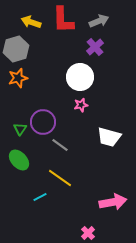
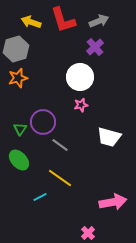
red L-shape: rotated 16 degrees counterclockwise
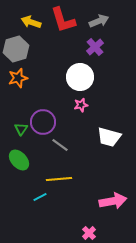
green triangle: moved 1 px right
yellow line: moved 1 px left, 1 px down; rotated 40 degrees counterclockwise
pink arrow: moved 1 px up
pink cross: moved 1 px right
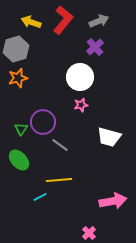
red L-shape: rotated 124 degrees counterclockwise
yellow line: moved 1 px down
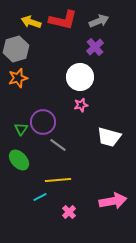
red L-shape: rotated 64 degrees clockwise
gray line: moved 2 px left
yellow line: moved 1 px left
pink cross: moved 20 px left, 21 px up
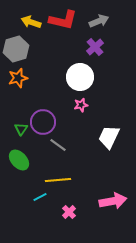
white trapezoid: rotated 100 degrees clockwise
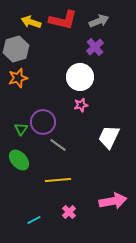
cyan line: moved 6 px left, 23 px down
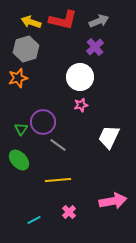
gray hexagon: moved 10 px right
